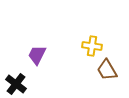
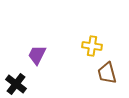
brown trapezoid: moved 3 px down; rotated 15 degrees clockwise
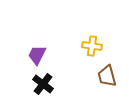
brown trapezoid: moved 3 px down
black cross: moved 27 px right
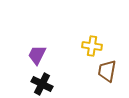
brown trapezoid: moved 5 px up; rotated 25 degrees clockwise
black cross: moved 1 px left; rotated 10 degrees counterclockwise
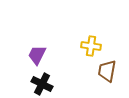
yellow cross: moved 1 px left
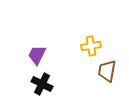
yellow cross: rotated 18 degrees counterclockwise
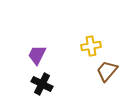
brown trapezoid: rotated 30 degrees clockwise
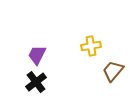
brown trapezoid: moved 6 px right
black cross: moved 6 px left, 2 px up; rotated 25 degrees clockwise
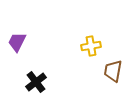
purple trapezoid: moved 20 px left, 13 px up
brown trapezoid: rotated 30 degrees counterclockwise
